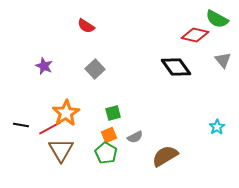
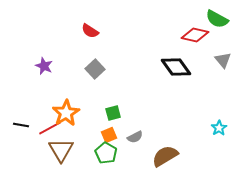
red semicircle: moved 4 px right, 5 px down
cyan star: moved 2 px right, 1 px down
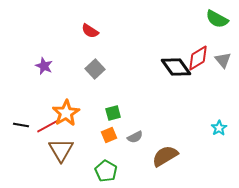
red diamond: moved 3 px right, 23 px down; rotated 44 degrees counterclockwise
red line: moved 2 px left, 2 px up
green pentagon: moved 18 px down
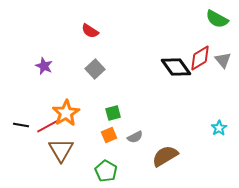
red diamond: moved 2 px right
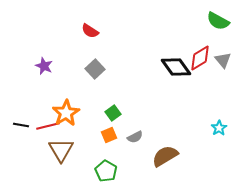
green semicircle: moved 1 px right, 2 px down
green square: rotated 21 degrees counterclockwise
red line: rotated 15 degrees clockwise
